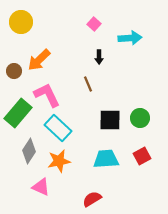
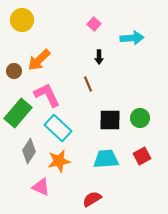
yellow circle: moved 1 px right, 2 px up
cyan arrow: moved 2 px right
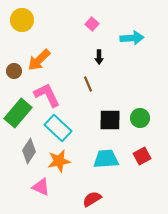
pink square: moved 2 px left
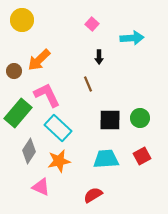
red semicircle: moved 1 px right, 4 px up
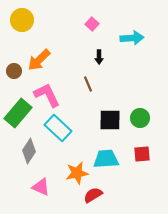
red square: moved 2 px up; rotated 24 degrees clockwise
orange star: moved 18 px right, 12 px down
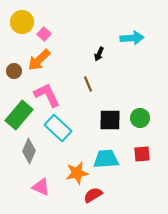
yellow circle: moved 2 px down
pink square: moved 48 px left, 10 px down
black arrow: moved 3 px up; rotated 24 degrees clockwise
green rectangle: moved 1 px right, 2 px down
gray diamond: rotated 10 degrees counterclockwise
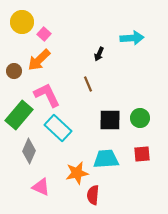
red semicircle: rotated 54 degrees counterclockwise
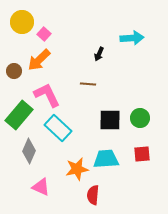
brown line: rotated 63 degrees counterclockwise
orange star: moved 4 px up
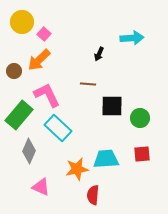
black square: moved 2 px right, 14 px up
